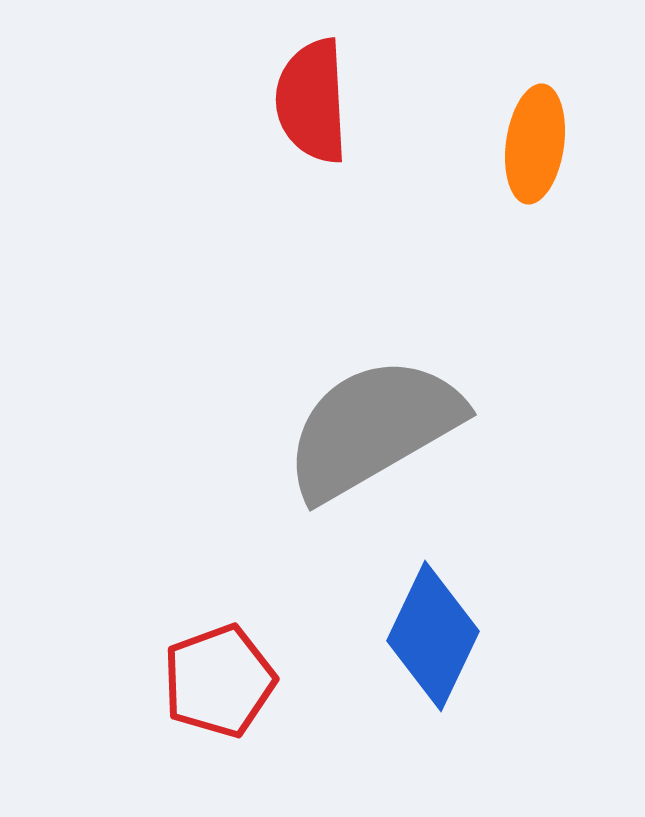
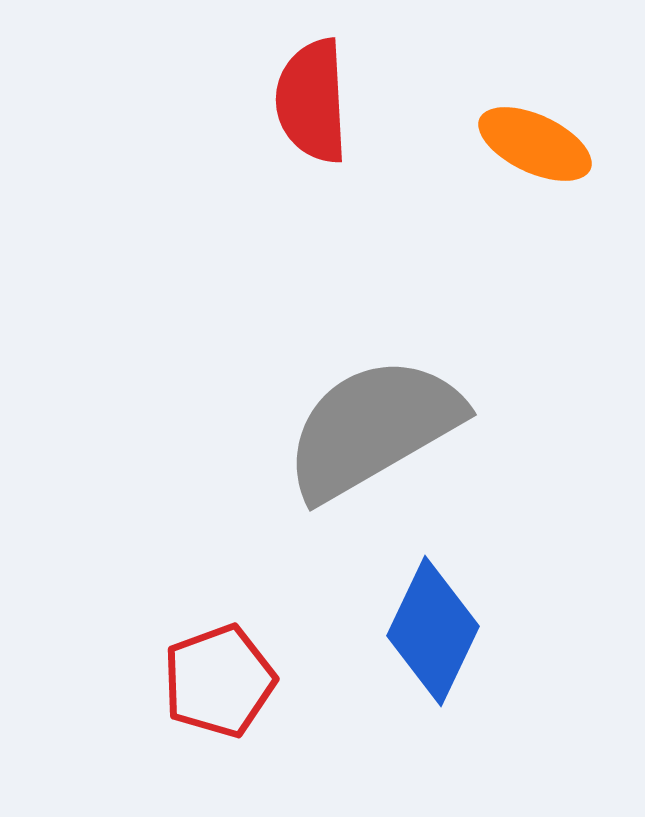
orange ellipse: rotated 73 degrees counterclockwise
blue diamond: moved 5 px up
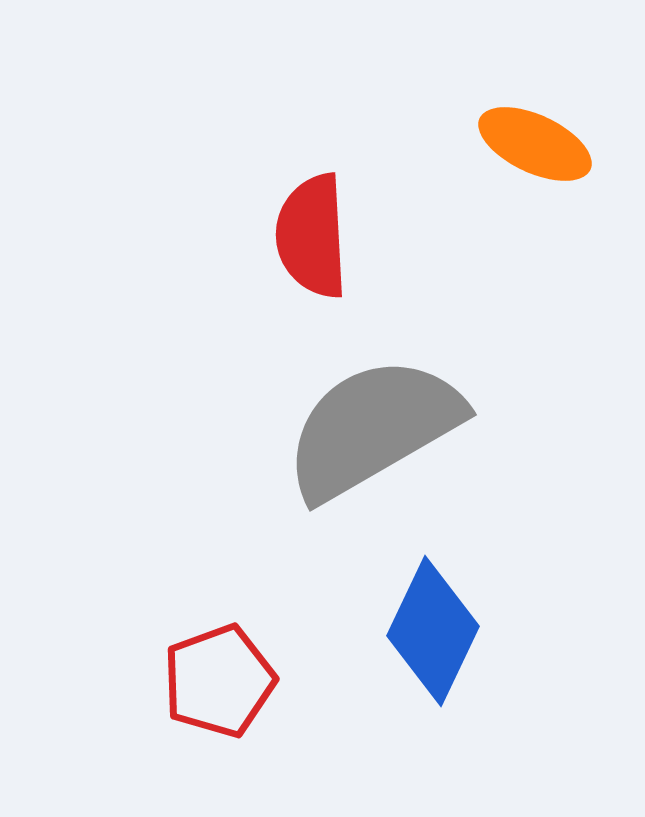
red semicircle: moved 135 px down
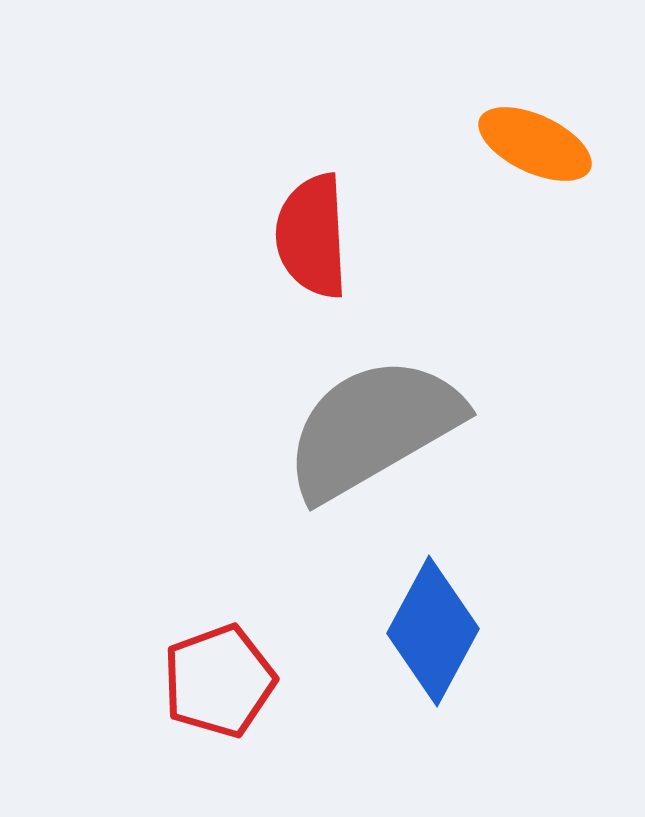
blue diamond: rotated 3 degrees clockwise
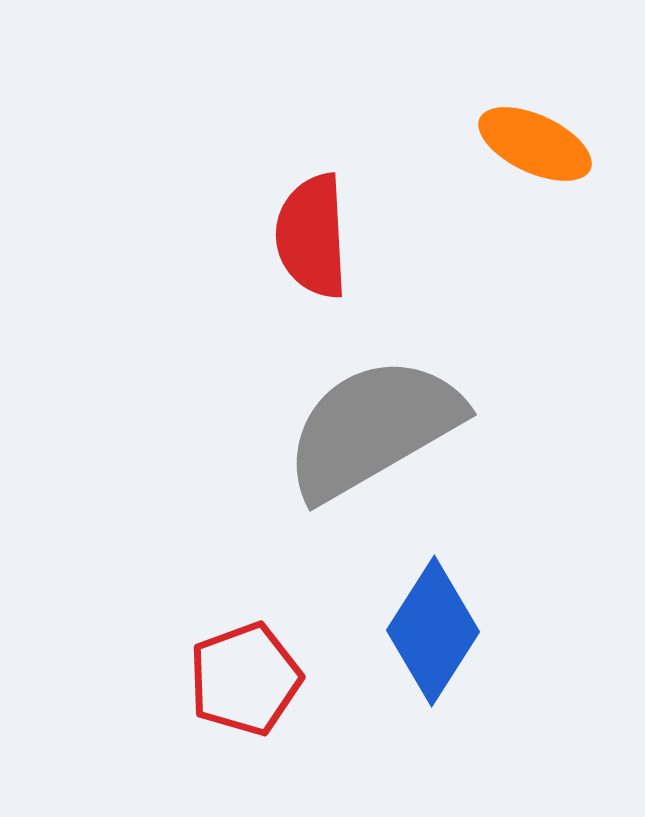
blue diamond: rotated 4 degrees clockwise
red pentagon: moved 26 px right, 2 px up
